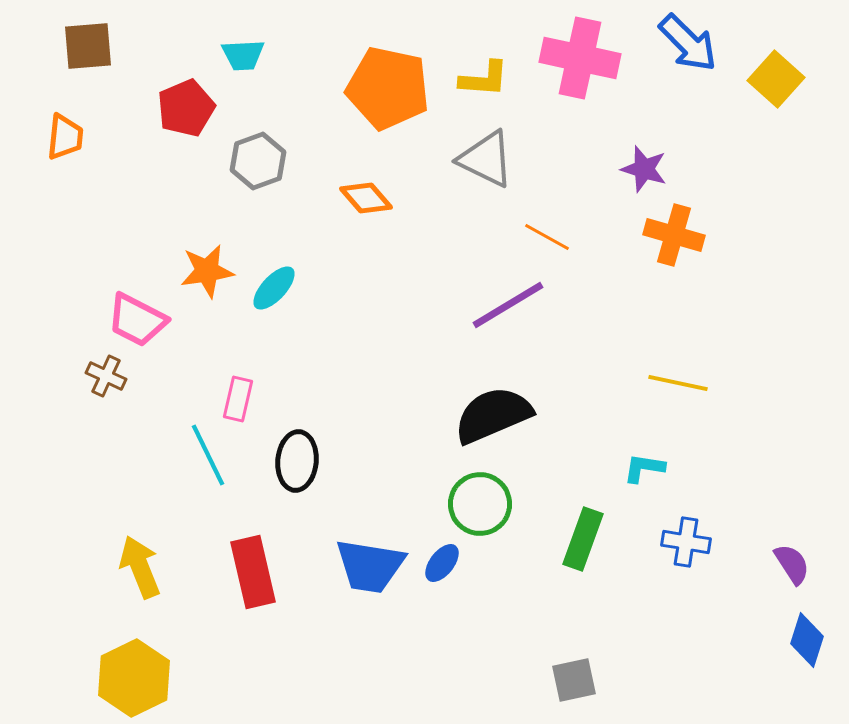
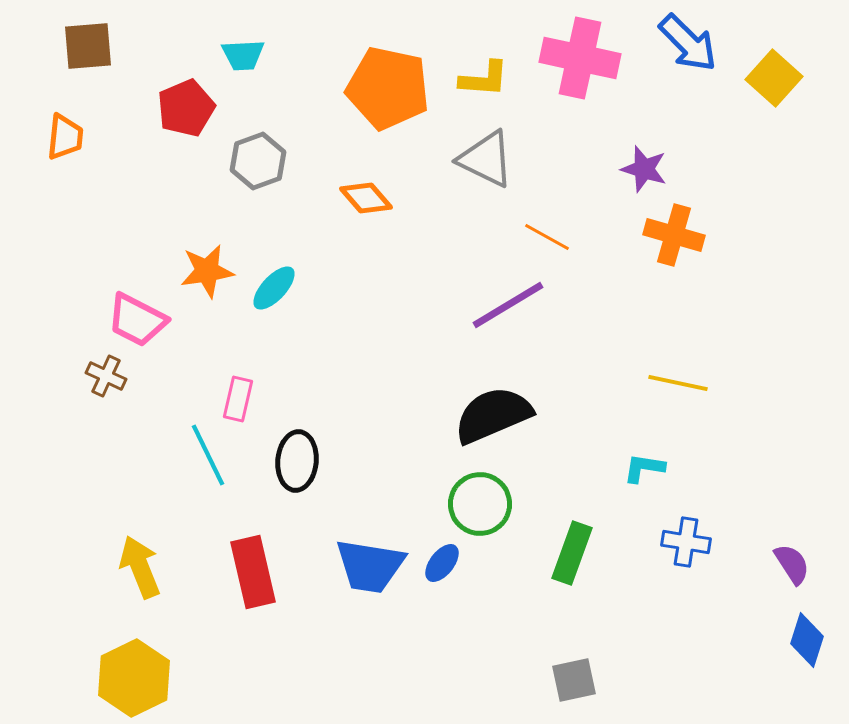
yellow square: moved 2 px left, 1 px up
green rectangle: moved 11 px left, 14 px down
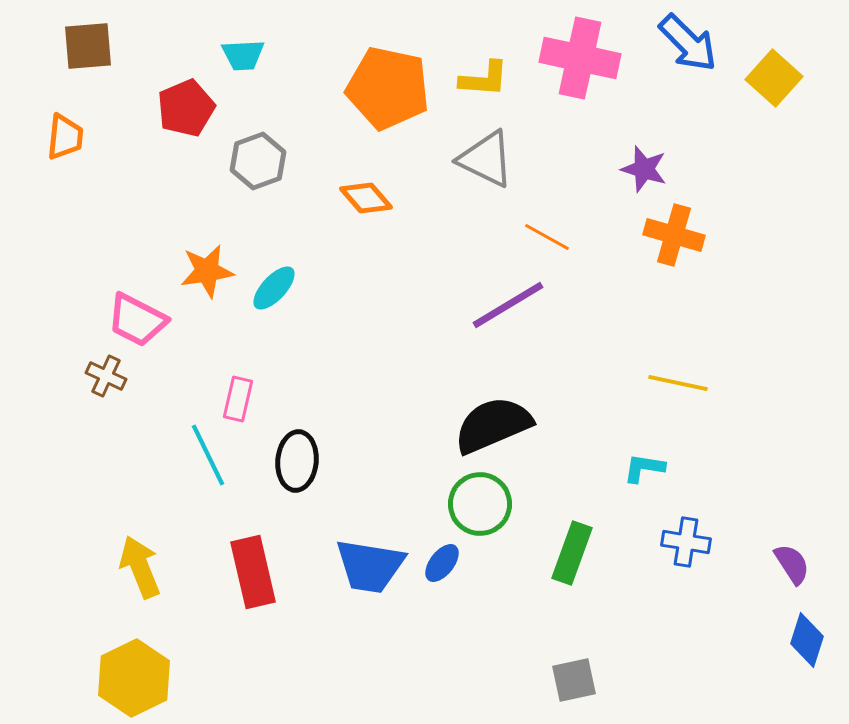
black semicircle: moved 10 px down
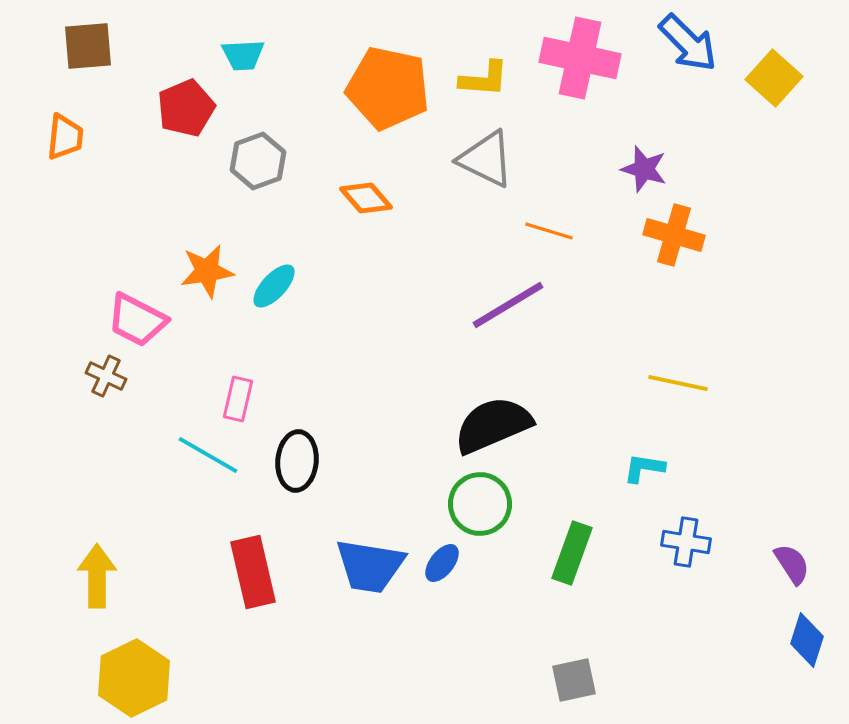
orange line: moved 2 px right, 6 px up; rotated 12 degrees counterclockwise
cyan ellipse: moved 2 px up
cyan line: rotated 34 degrees counterclockwise
yellow arrow: moved 43 px left, 9 px down; rotated 22 degrees clockwise
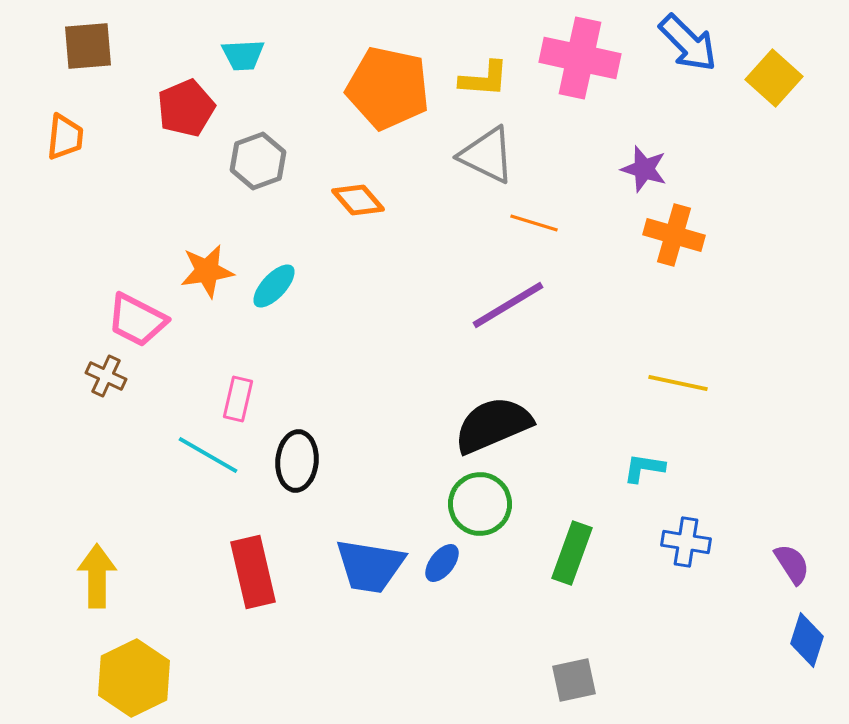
gray triangle: moved 1 px right, 4 px up
orange diamond: moved 8 px left, 2 px down
orange line: moved 15 px left, 8 px up
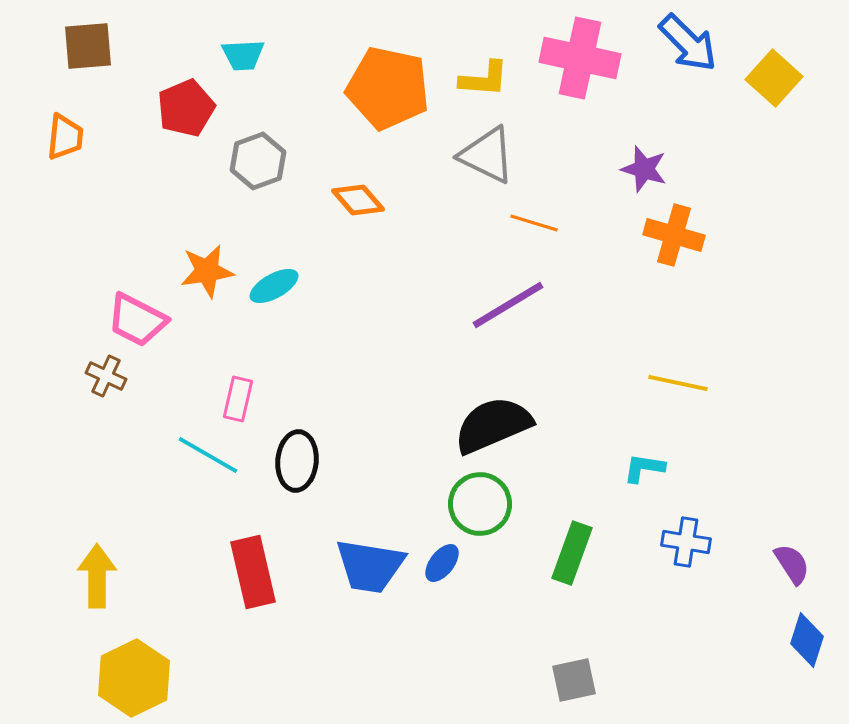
cyan ellipse: rotated 18 degrees clockwise
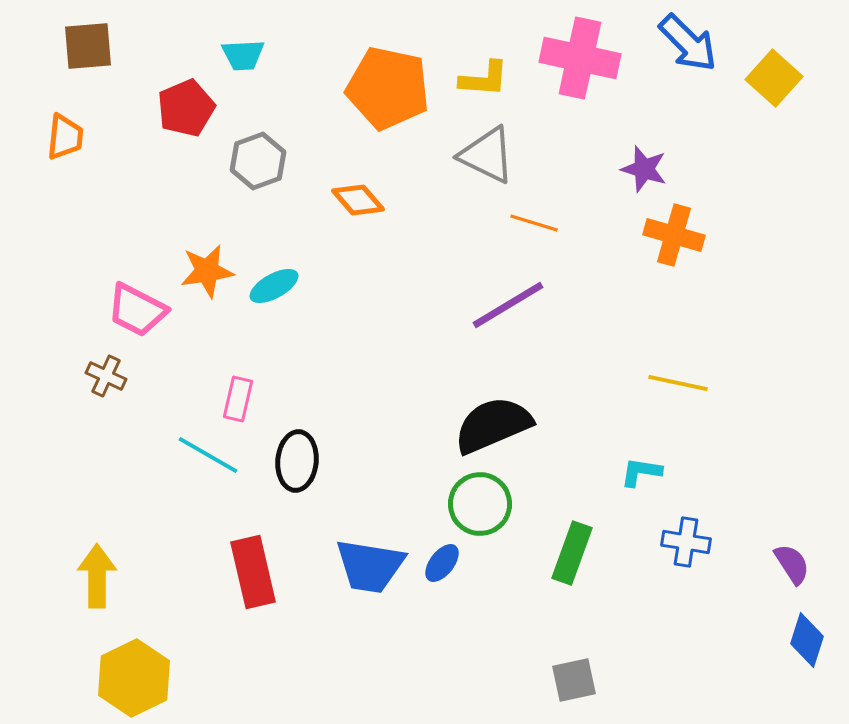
pink trapezoid: moved 10 px up
cyan L-shape: moved 3 px left, 4 px down
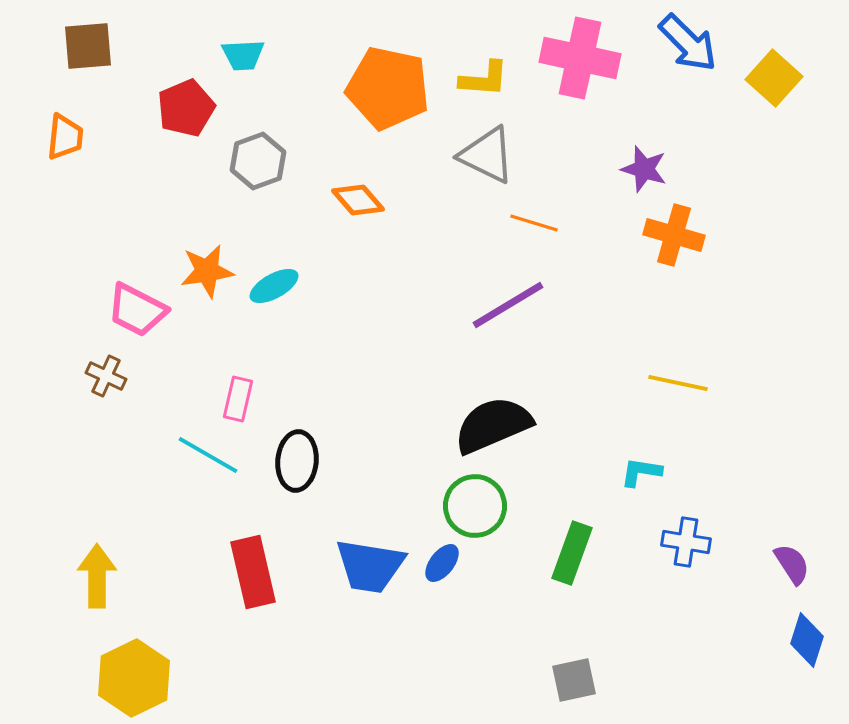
green circle: moved 5 px left, 2 px down
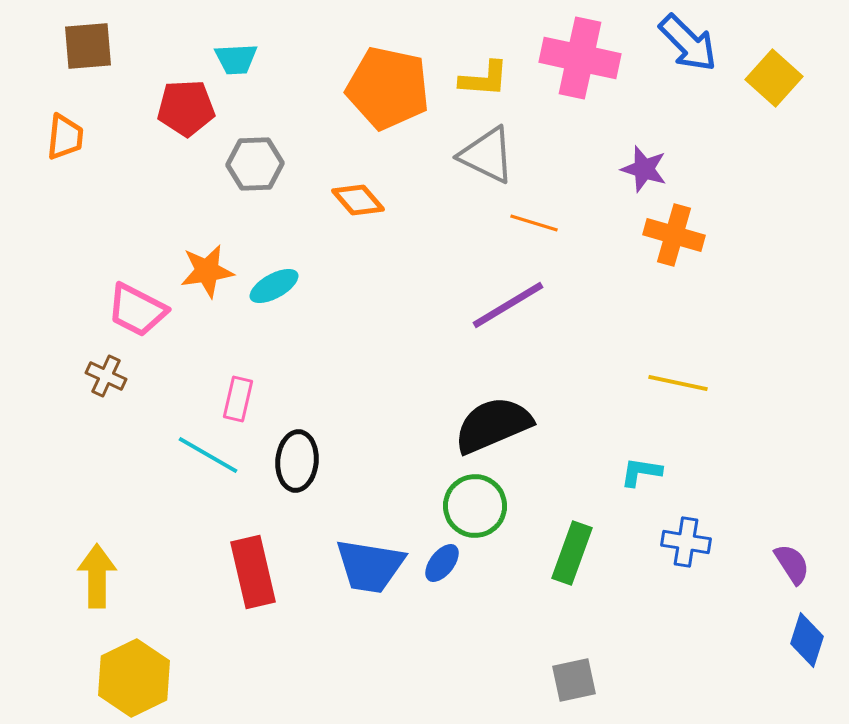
cyan trapezoid: moved 7 px left, 4 px down
red pentagon: rotated 20 degrees clockwise
gray hexagon: moved 3 px left, 3 px down; rotated 18 degrees clockwise
